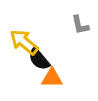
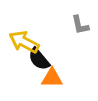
yellow arrow: rotated 12 degrees counterclockwise
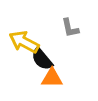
gray L-shape: moved 10 px left, 3 px down
black semicircle: moved 3 px right
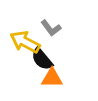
gray L-shape: moved 19 px left; rotated 25 degrees counterclockwise
yellow arrow: moved 1 px right
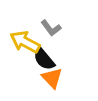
black semicircle: moved 2 px right
orange triangle: rotated 45 degrees clockwise
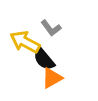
orange triangle: rotated 45 degrees clockwise
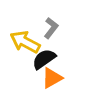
gray L-shape: rotated 105 degrees counterclockwise
black semicircle: rotated 95 degrees clockwise
